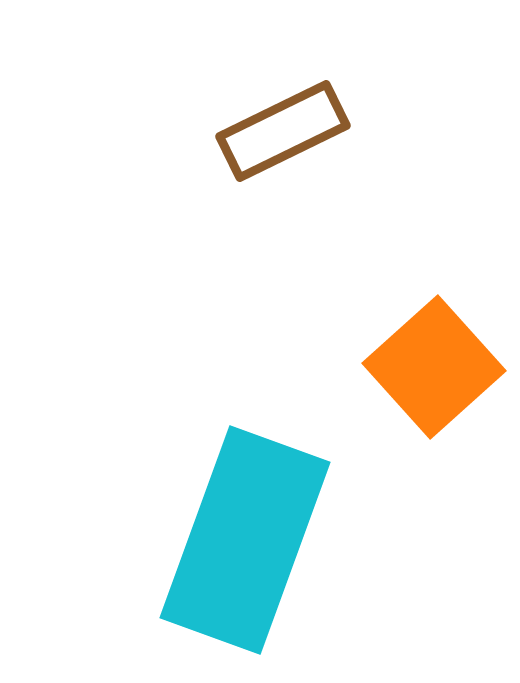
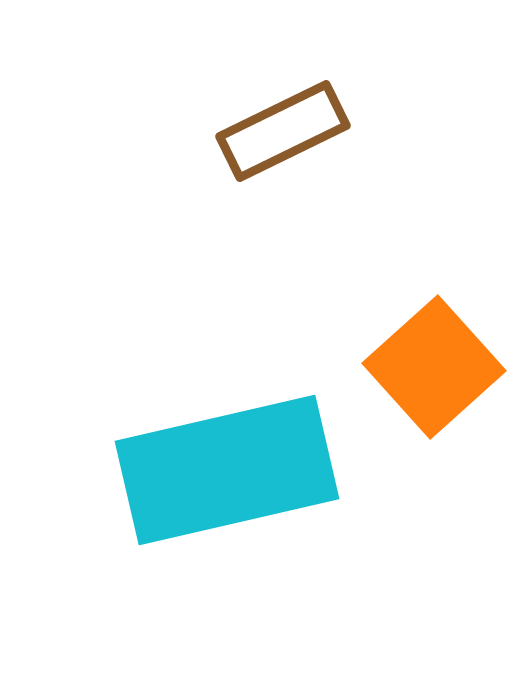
cyan rectangle: moved 18 px left, 70 px up; rotated 57 degrees clockwise
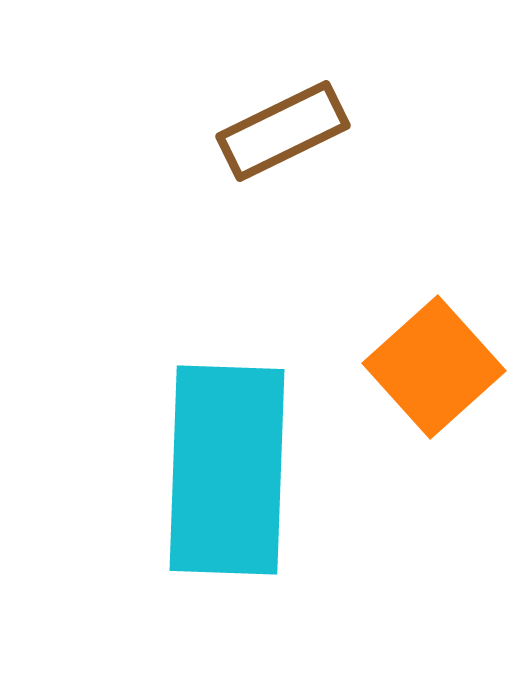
cyan rectangle: rotated 75 degrees counterclockwise
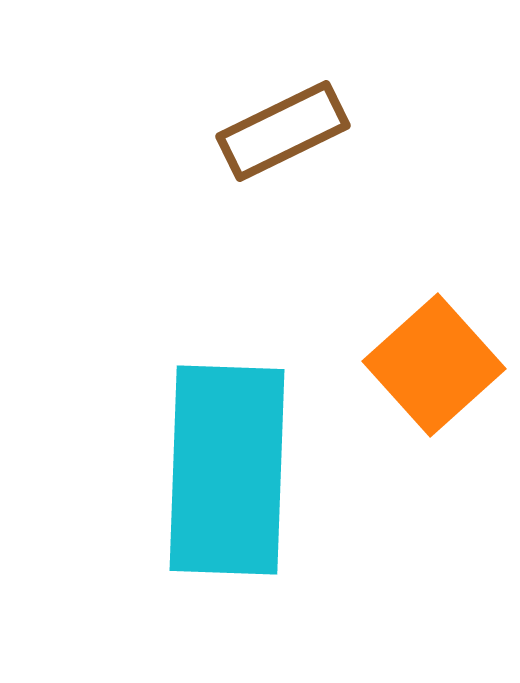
orange square: moved 2 px up
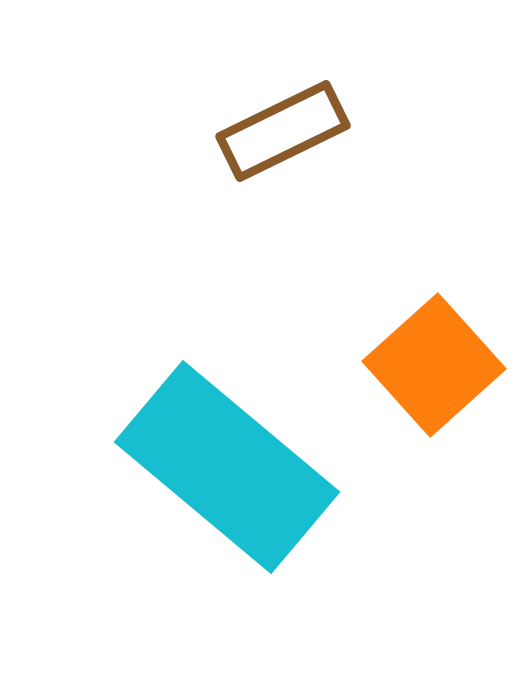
cyan rectangle: moved 3 px up; rotated 52 degrees counterclockwise
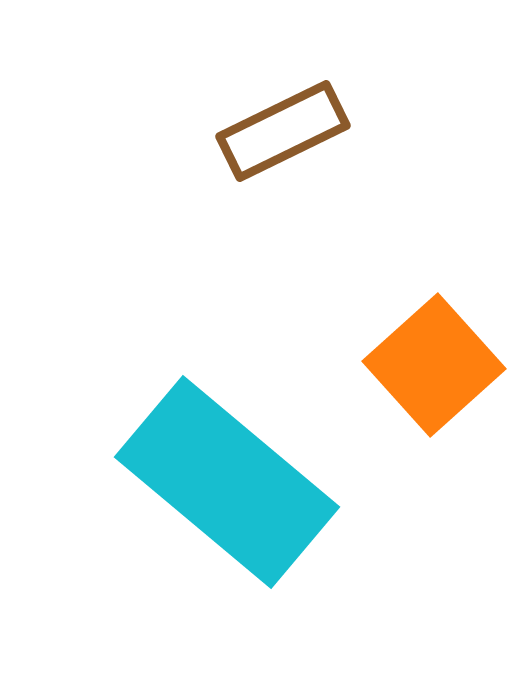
cyan rectangle: moved 15 px down
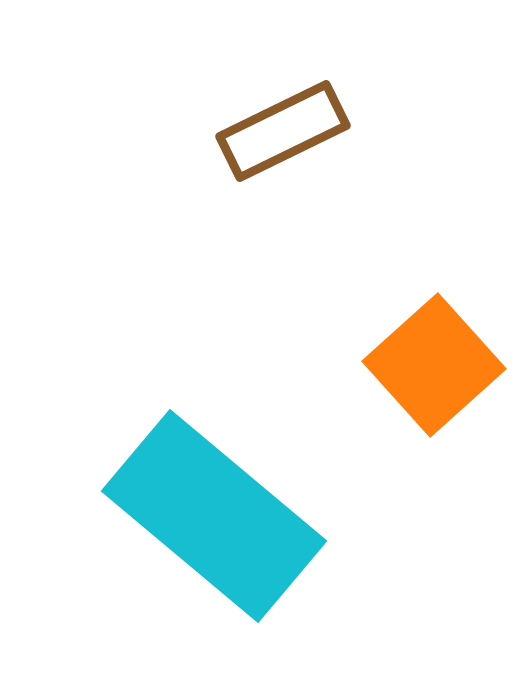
cyan rectangle: moved 13 px left, 34 px down
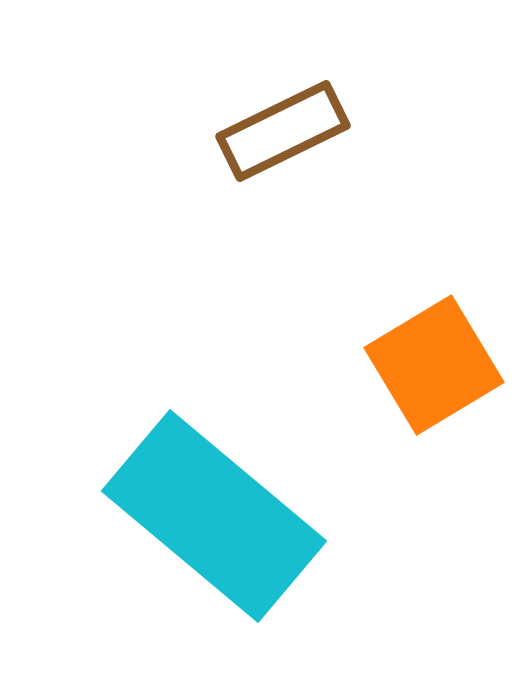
orange square: rotated 11 degrees clockwise
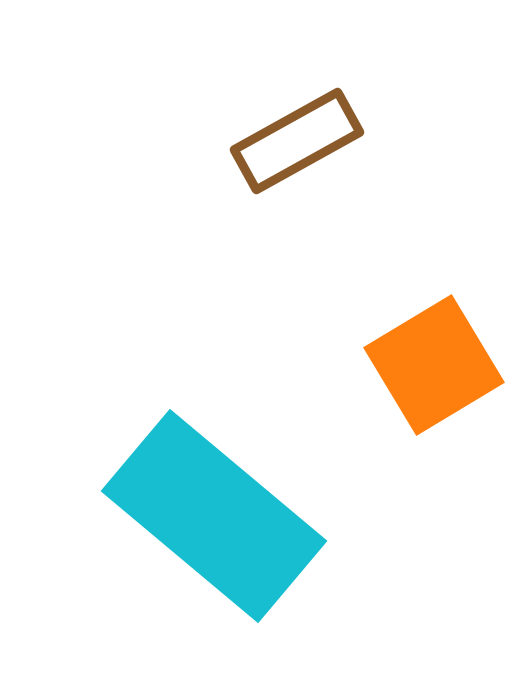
brown rectangle: moved 14 px right, 10 px down; rotated 3 degrees counterclockwise
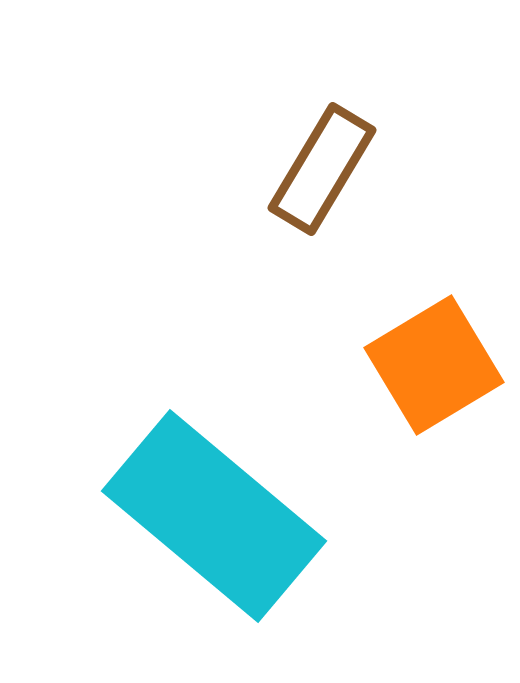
brown rectangle: moved 25 px right, 28 px down; rotated 30 degrees counterclockwise
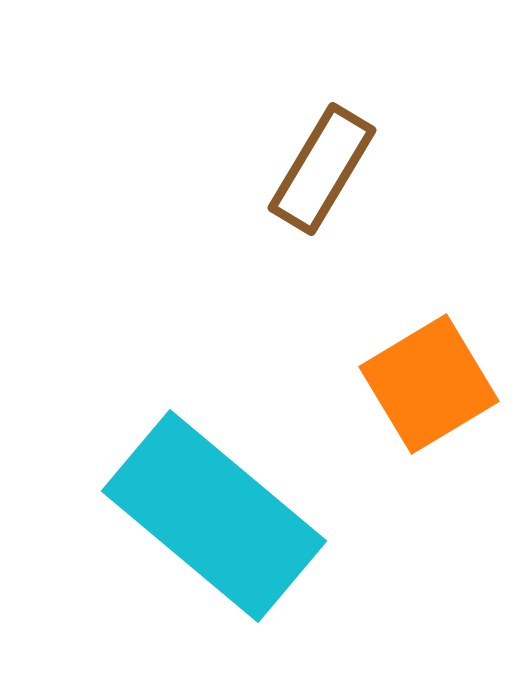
orange square: moved 5 px left, 19 px down
